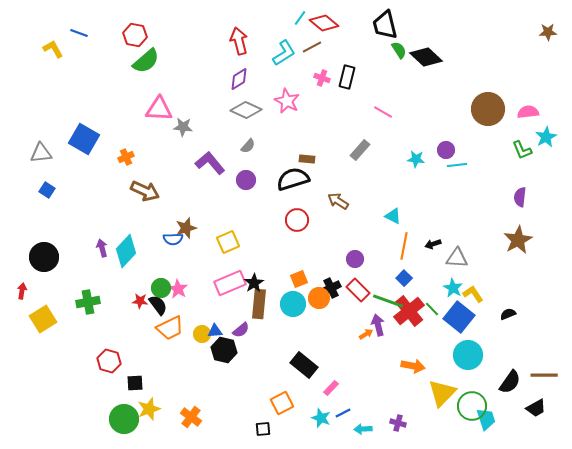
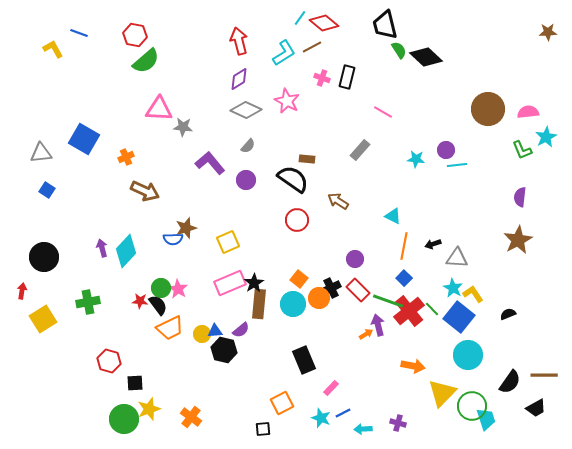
black semicircle at (293, 179): rotated 52 degrees clockwise
orange square at (299, 279): rotated 30 degrees counterclockwise
black rectangle at (304, 365): moved 5 px up; rotated 28 degrees clockwise
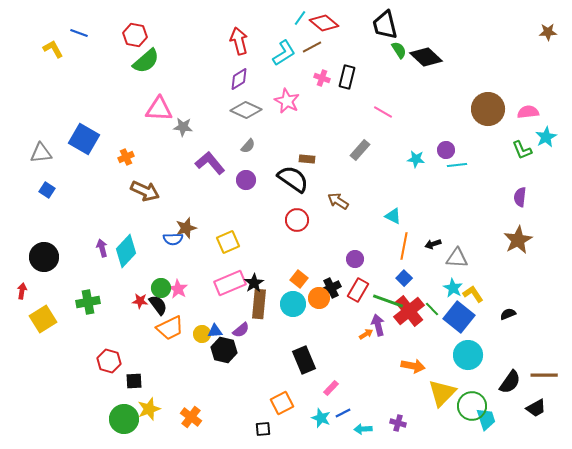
red rectangle at (358, 290): rotated 75 degrees clockwise
black square at (135, 383): moved 1 px left, 2 px up
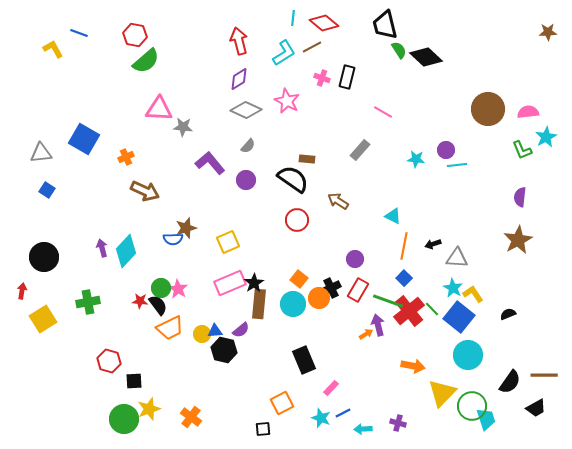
cyan line at (300, 18): moved 7 px left; rotated 28 degrees counterclockwise
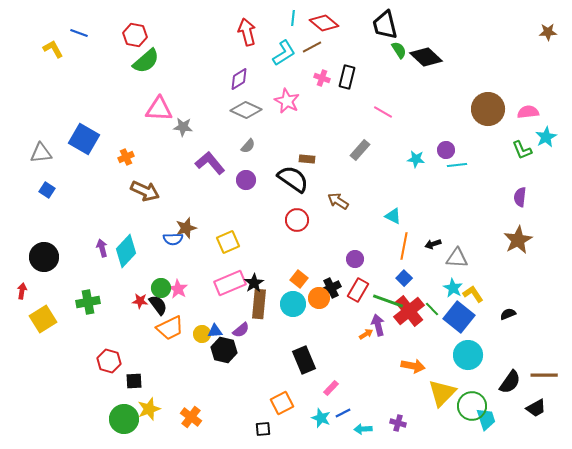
red arrow at (239, 41): moved 8 px right, 9 px up
